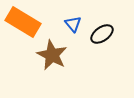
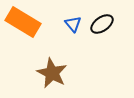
black ellipse: moved 10 px up
brown star: moved 18 px down
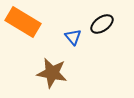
blue triangle: moved 13 px down
brown star: rotated 16 degrees counterclockwise
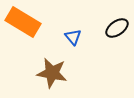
black ellipse: moved 15 px right, 4 px down
